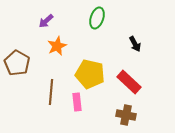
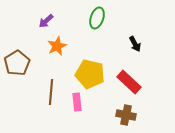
brown pentagon: rotated 10 degrees clockwise
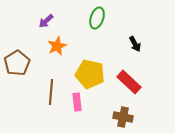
brown cross: moved 3 px left, 2 px down
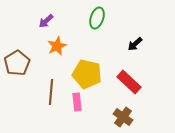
black arrow: rotated 77 degrees clockwise
yellow pentagon: moved 3 px left
brown cross: rotated 24 degrees clockwise
